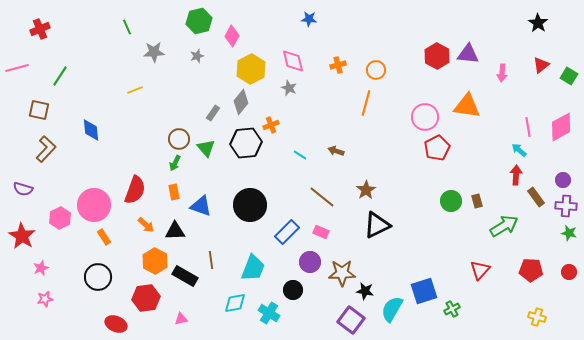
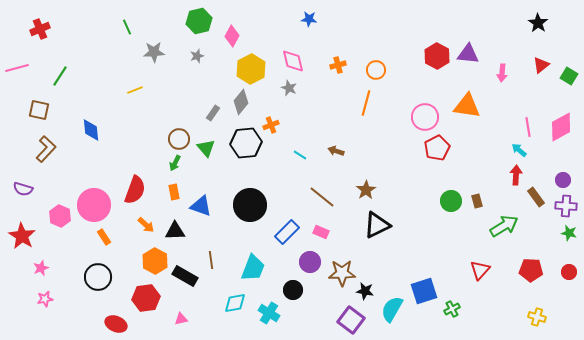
pink hexagon at (60, 218): moved 2 px up; rotated 10 degrees counterclockwise
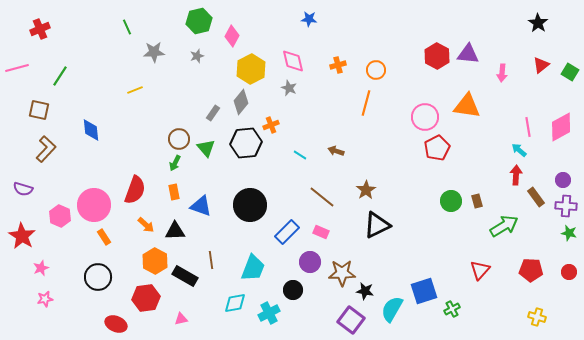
green square at (569, 76): moved 1 px right, 4 px up
cyan cross at (269, 313): rotated 30 degrees clockwise
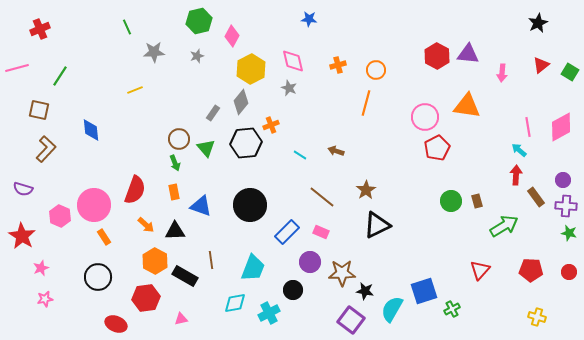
black star at (538, 23): rotated 12 degrees clockwise
green arrow at (175, 163): rotated 49 degrees counterclockwise
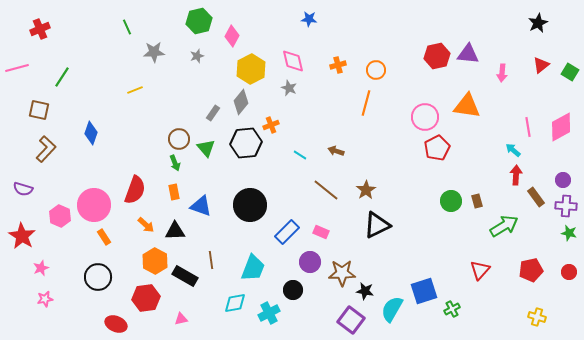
red hexagon at (437, 56): rotated 20 degrees clockwise
green line at (60, 76): moved 2 px right, 1 px down
blue diamond at (91, 130): moved 3 px down; rotated 25 degrees clockwise
cyan arrow at (519, 150): moved 6 px left
brown line at (322, 197): moved 4 px right, 7 px up
red pentagon at (531, 270): rotated 15 degrees counterclockwise
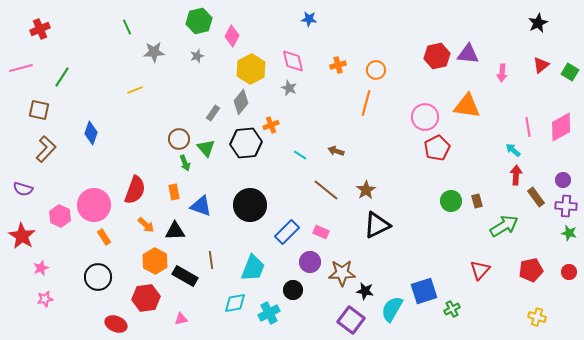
pink line at (17, 68): moved 4 px right
green arrow at (175, 163): moved 10 px right
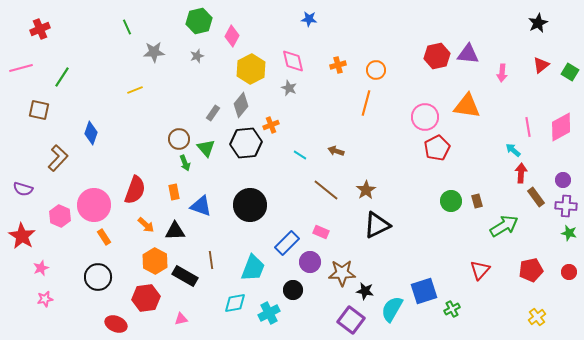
gray diamond at (241, 102): moved 3 px down
brown L-shape at (46, 149): moved 12 px right, 9 px down
red arrow at (516, 175): moved 5 px right, 2 px up
blue rectangle at (287, 232): moved 11 px down
yellow cross at (537, 317): rotated 36 degrees clockwise
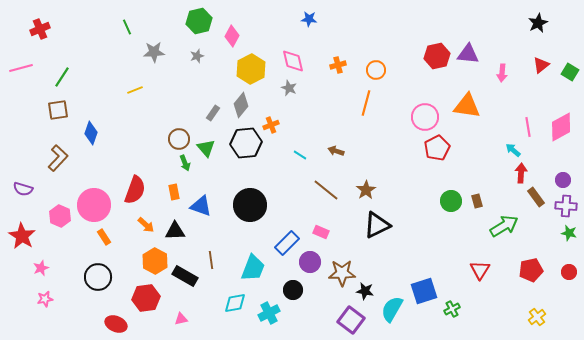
brown square at (39, 110): moved 19 px right; rotated 20 degrees counterclockwise
red triangle at (480, 270): rotated 10 degrees counterclockwise
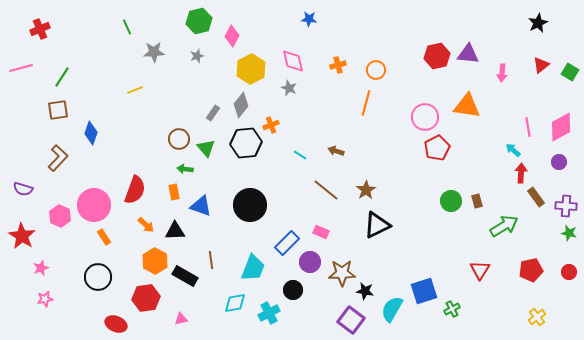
green arrow at (185, 163): moved 6 px down; rotated 119 degrees clockwise
purple circle at (563, 180): moved 4 px left, 18 px up
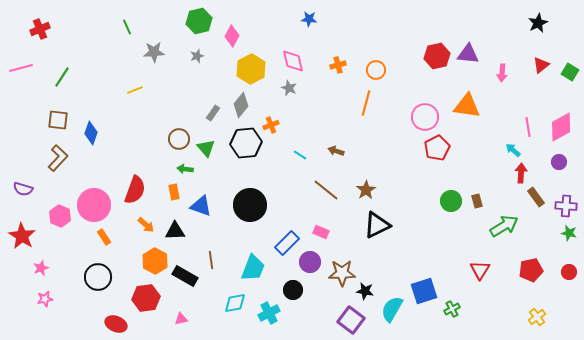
brown square at (58, 110): moved 10 px down; rotated 15 degrees clockwise
